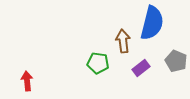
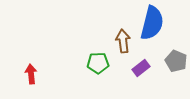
green pentagon: rotated 10 degrees counterclockwise
red arrow: moved 4 px right, 7 px up
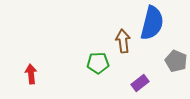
purple rectangle: moved 1 px left, 15 px down
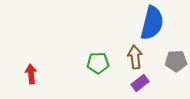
brown arrow: moved 12 px right, 16 px down
gray pentagon: rotated 25 degrees counterclockwise
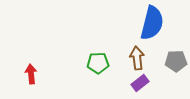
brown arrow: moved 2 px right, 1 px down
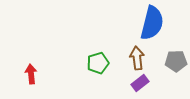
green pentagon: rotated 15 degrees counterclockwise
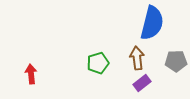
purple rectangle: moved 2 px right
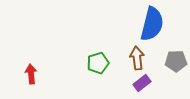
blue semicircle: moved 1 px down
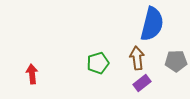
red arrow: moved 1 px right
